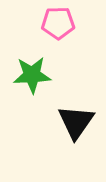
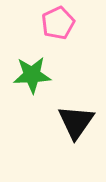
pink pentagon: rotated 24 degrees counterclockwise
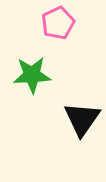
black triangle: moved 6 px right, 3 px up
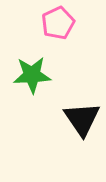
black triangle: rotated 9 degrees counterclockwise
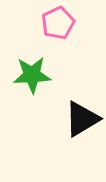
black triangle: rotated 33 degrees clockwise
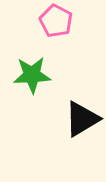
pink pentagon: moved 2 px left, 2 px up; rotated 20 degrees counterclockwise
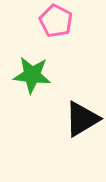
green star: rotated 9 degrees clockwise
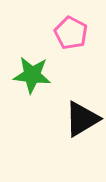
pink pentagon: moved 15 px right, 12 px down
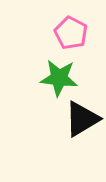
green star: moved 27 px right, 3 px down
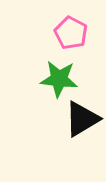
green star: moved 1 px down
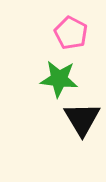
black triangle: rotated 30 degrees counterclockwise
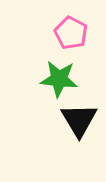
black triangle: moved 3 px left, 1 px down
